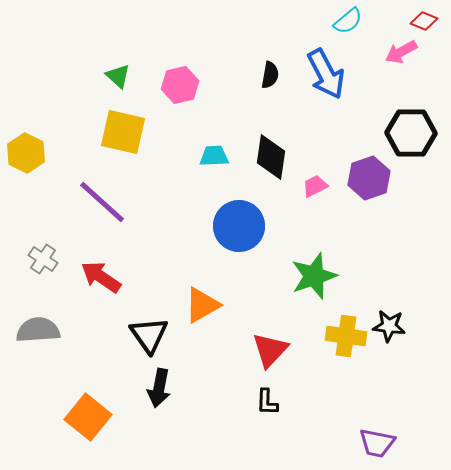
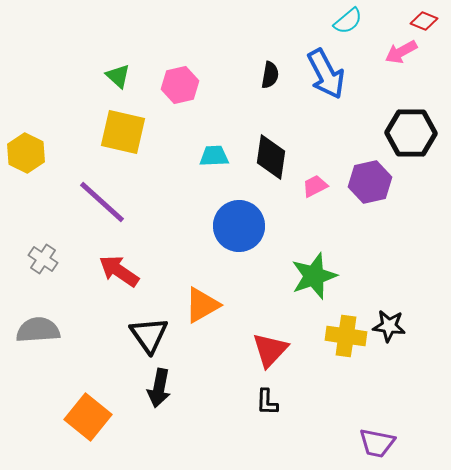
purple hexagon: moved 1 px right, 4 px down; rotated 6 degrees clockwise
red arrow: moved 18 px right, 6 px up
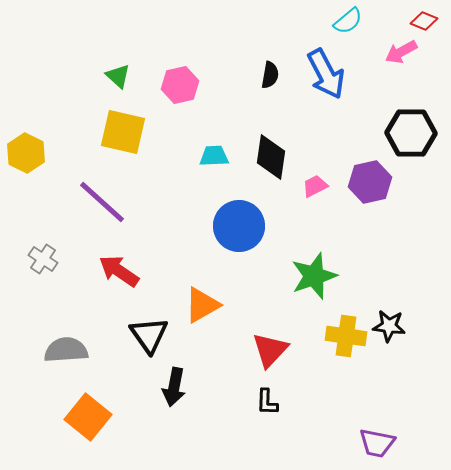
gray semicircle: moved 28 px right, 20 px down
black arrow: moved 15 px right, 1 px up
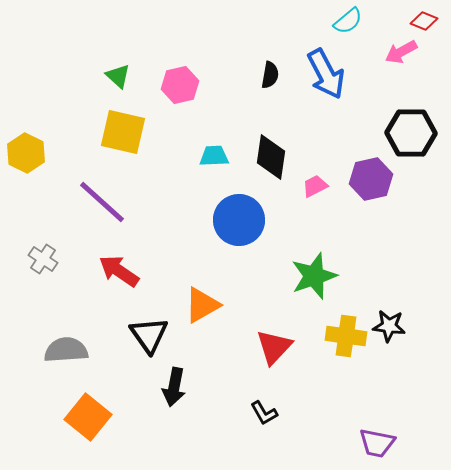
purple hexagon: moved 1 px right, 3 px up
blue circle: moved 6 px up
red triangle: moved 4 px right, 3 px up
black L-shape: moved 3 px left, 11 px down; rotated 32 degrees counterclockwise
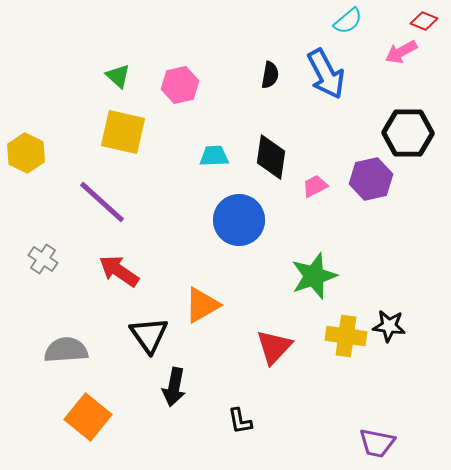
black hexagon: moved 3 px left
black L-shape: moved 24 px left, 8 px down; rotated 20 degrees clockwise
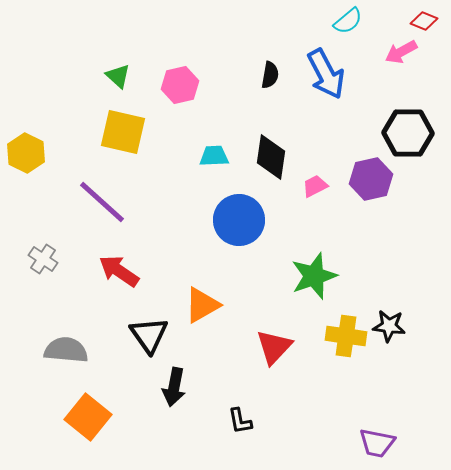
gray semicircle: rotated 9 degrees clockwise
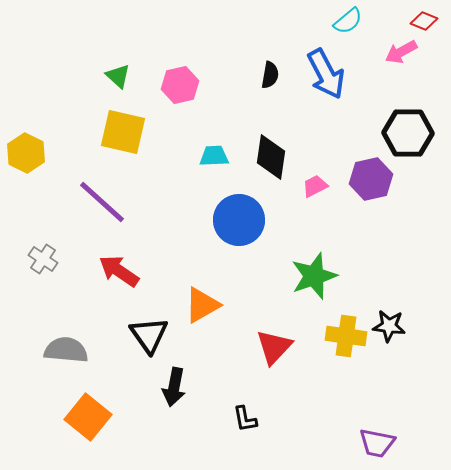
black L-shape: moved 5 px right, 2 px up
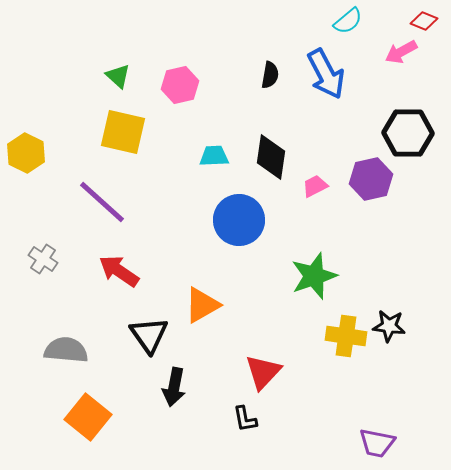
red triangle: moved 11 px left, 25 px down
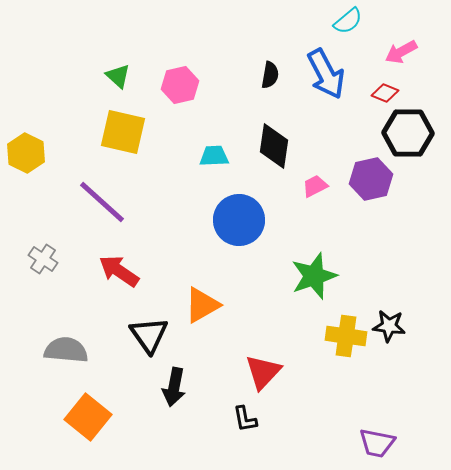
red diamond: moved 39 px left, 72 px down
black diamond: moved 3 px right, 11 px up
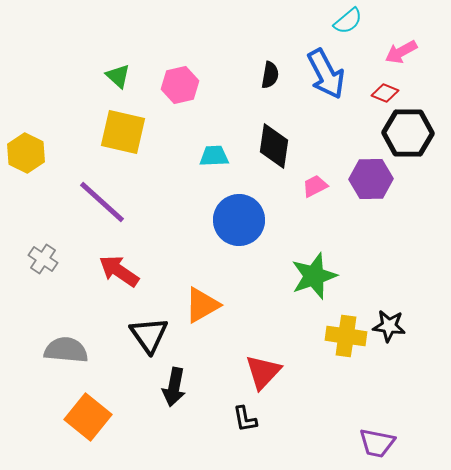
purple hexagon: rotated 12 degrees clockwise
